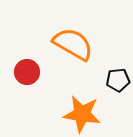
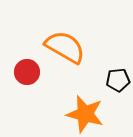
orange semicircle: moved 8 px left, 3 px down
orange star: moved 3 px right; rotated 6 degrees clockwise
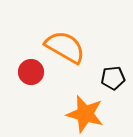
red circle: moved 4 px right
black pentagon: moved 5 px left, 2 px up
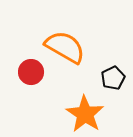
black pentagon: rotated 20 degrees counterclockwise
orange star: rotated 18 degrees clockwise
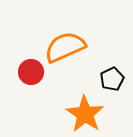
orange semicircle: rotated 54 degrees counterclockwise
black pentagon: moved 1 px left, 1 px down
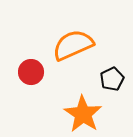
orange semicircle: moved 8 px right, 2 px up
orange star: moved 2 px left
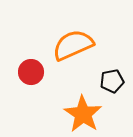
black pentagon: moved 2 px down; rotated 15 degrees clockwise
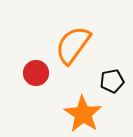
orange semicircle: rotated 30 degrees counterclockwise
red circle: moved 5 px right, 1 px down
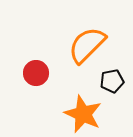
orange semicircle: moved 14 px right; rotated 9 degrees clockwise
orange star: rotated 9 degrees counterclockwise
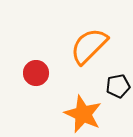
orange semicircle: moved 2 px right, 1 px down
black pentagon: moved 6 px right, 5 px down
